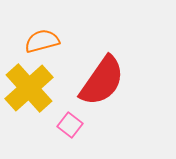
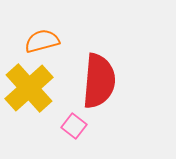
red semicircle: moved 3 px left; rotated 30 degrees counterclockwise
pink square: moved 4 px right, 1 px down
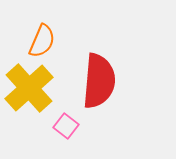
orange semicircle: rotated 128 degrees clockwise
pink square: moved 8 px left
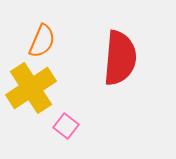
red semicircle: moved 21 px right, 23 px up
yellow cross: moved 2 px right; rotated 9 degrees clockwise
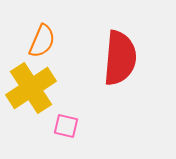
pink square: rotated 25 degrees counterclockwise
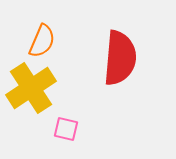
pink square: moved 3 px down
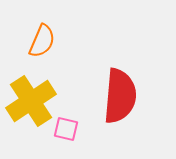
red semicircle: moved 38 px down
yellow cross: moved 13 px down
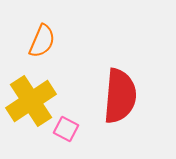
pink square: rotated 15 degrees clockwise
